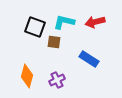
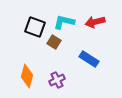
brown square: rotated 24 degrees clockwise
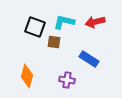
brown square: rotated 24 degrees counterclockwise
purple cross: moved 10 px right; rotated 35 degrees clockwise
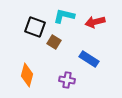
cyan L-shape: moved 6 px up
brown square: rotated 24 degrees clockwise
orange diamond: moved 1 px up
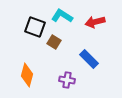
cyan L-shape: moved 2 px left; rotated 20 degrees clockwise
blue rectangle: rotated 12 degrees clockwise
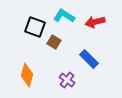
cyan L-shape: moved 2 px right
purple cross: rotated 28 degrees clockwise
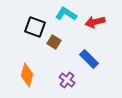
cyan L-shape: moved 2 px right, 2 px up
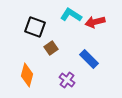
cyan L-shape: moved 5 px right, 1 px down
brown square: moved 3 px left, 6 px down; rotated 24 degrees clockwise
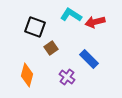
purple cross: moved 3 px up
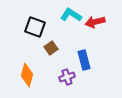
blue rectangle: moved 5 px left, 1 px down; rotated 30 degrees clockwise
purple cross: rotated 35 degrees clockwise
